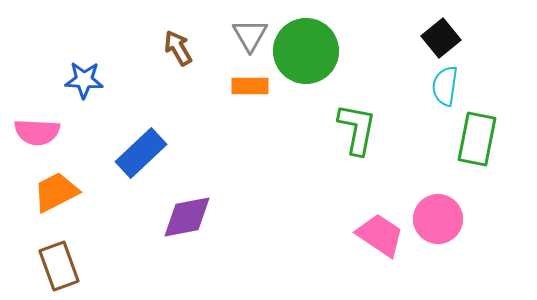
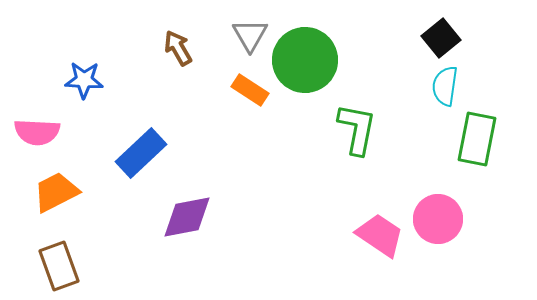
green circle: moved 1 px left, 9 px down
orange rectangle: moved 4 px down; rotated 33 degrees clockwise
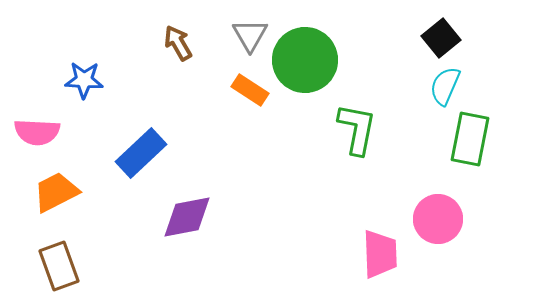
brown arrow: moved 5 px up
cyan semicircle: rotated 15 degrees clockwise
green rectangle: moved 7 px left
pink trapezoid: moved 19 px down; rotated 54 degrees clockwise
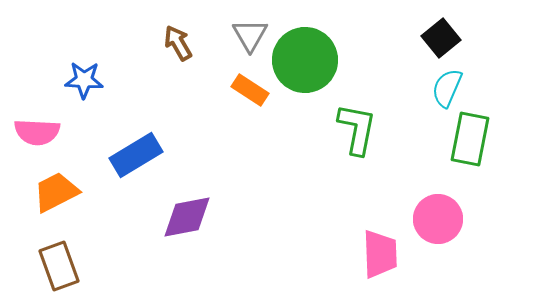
cyan semicircle: moved 2 px right, 2 px down
blue rectangle: moved 5 px left, 2 px down; rotated 12 degrees clockwise
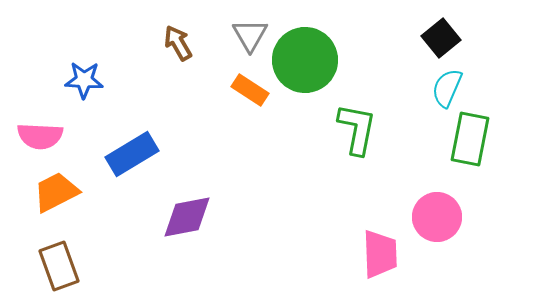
pink semicircle: moved 3 px right, 4 px down
blue rectangle: moved 4 px left, 1 px up
pink circle: moved 1 px left, 2 px up
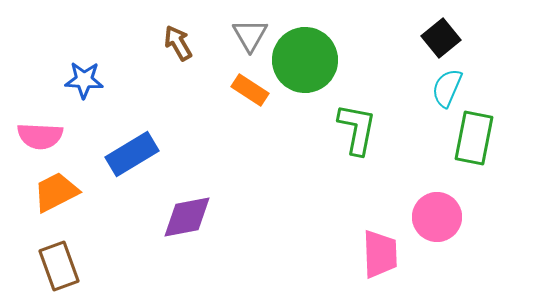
green rectangle: moved 4 px right, 1 px up
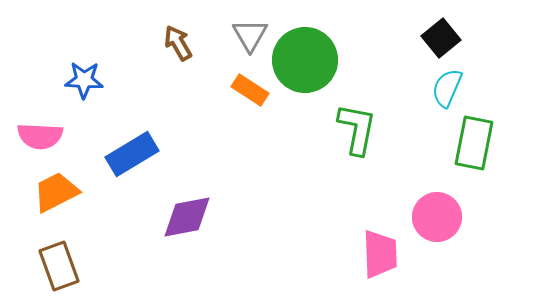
green rectangle: moved 5 px down
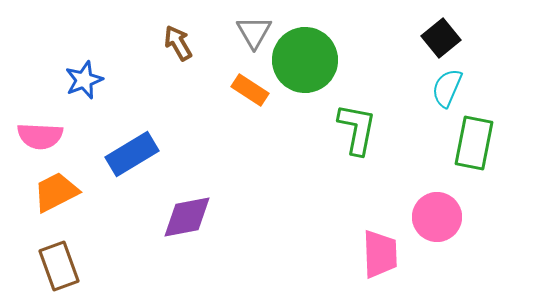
gray triangle: moved 4 px right, 3 px up
blue star: rotated 24 degrees counterclockwise
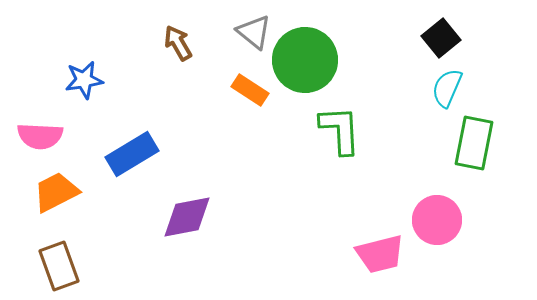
gray triangle: rotated 21 degrees counterclockwise
blue star: rotated 12 degrees clockwise
green L-shape: moved 17 px left, 1 px down; rotated 14 degrees counterclockwise
pink circle: moved 3 px down
pink trapezoid: rotated 78 degrees clockwise
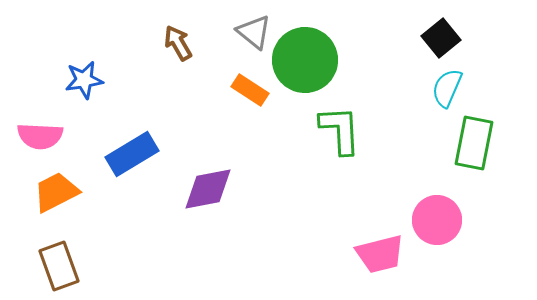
purple diamond: moved 21 px right, 28 px up
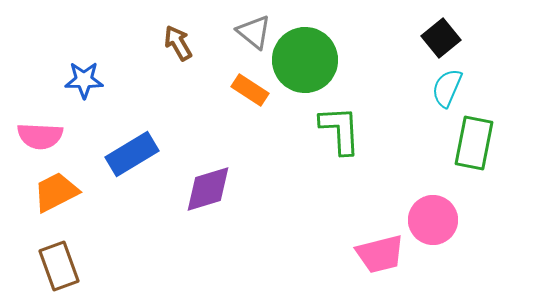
blue star: rotated 9 degrees clockwise
purple diamond: rotated 6 degrees counterclockwise
pink circle: moved 4 px left
